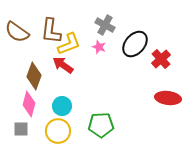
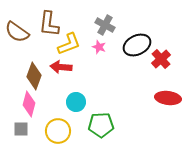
brown L-shape: moved 2 px left, 7 px up
black ellipse: moved 2 px right, 1 px down; rotated 24 degrees clockwise
red arrow: moved 2 px left, 2 px down; rotated 30 degrees counterclockwise
cyan circle: moved 14 px right, 4 px up
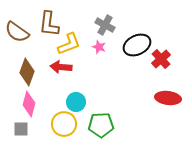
brown diamond: moved 7 px left, 4 px up
yellow circle: moved 6 px right, 7 px up
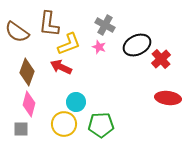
red arrow: rotated 20 degrees clockwise
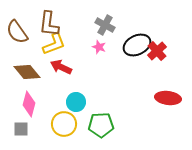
brown semicircle: rotated 20 degrees clockwise
yellow L-shape: moved 15 px left
red cross: moved 4 px left, 8 px up
brown diamond: rotated 60 degrees counterclockwise
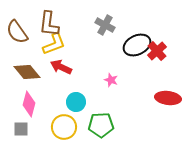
pink star: moved 12 px right, 33 px down
yellow circle: moved 3 px down
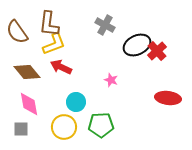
pink diamond: rotated 25 degrees counterclockwise
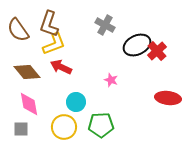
brown L-shape: rotated 12 degrees clockwise
brown semicircle: moved 1 px right, 2 px up
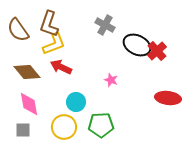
black ellipse: rotated 52 degrees clockwise
gray square: moved 2 px right, 1 px down
